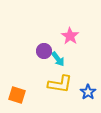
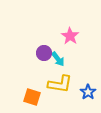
purple circle: moved 2 px down
orange square: moved 15 px right, 2 px down
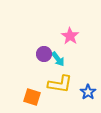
purple circle: moved 1 px down
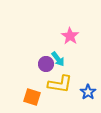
purple circle: moved 2 px right, 10 px down
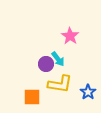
orange square: rotated 18 degrees counterclockwise
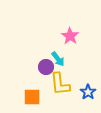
purple circle: moved 3 px down
yellow L-shape: rotated 75 degrees clockwise
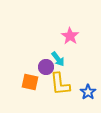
orange square: moved 2 px left, 15 px up; rotated 12 degrees clockwise
